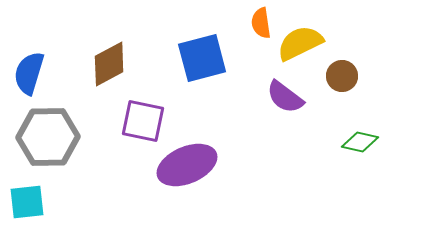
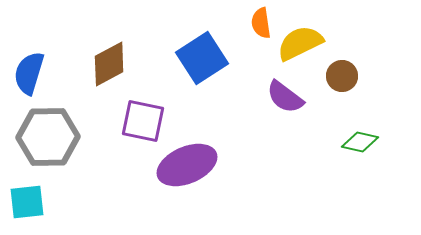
blue square: rotated 18 degrees counterclockwise
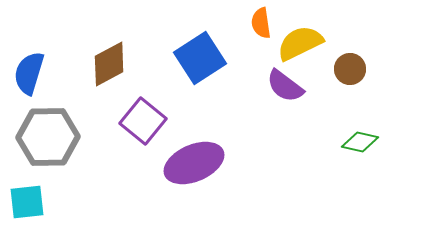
blue square: moved 2 px left
brown circle: moved 8 px right, 7 px up
purple semicircle: moved 11 px up
purple square: rotated 27 degrees clockwise
purple ellipse: moved 7 px right, 2 px up
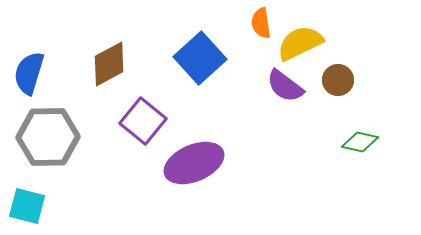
blue square: rotated 9 degrees counterclockwise
brown circle: moved 12 px left, 11 px down
cyan square: moved 4 px down; rotated 21 degrees clockwise
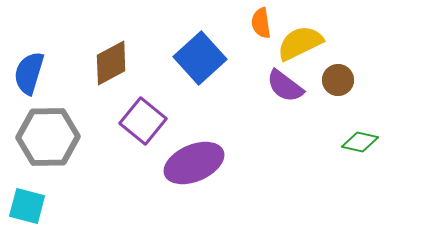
brown diamond: moved 2 px right, 1 px up
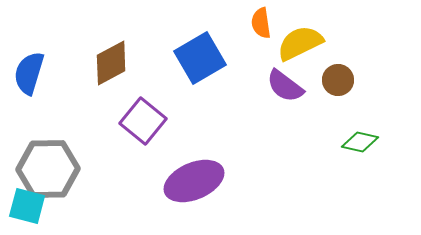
blue square: rotated 12 degrees clockwise
gray hexagon: moved 32 px down
purple ellipse: moved 18 px down
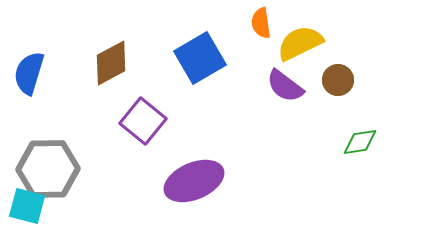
green diamond: rotated 21 degrees counterclockwise
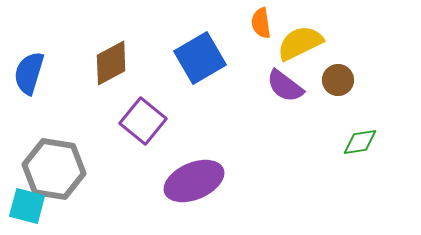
gray hexagon: moved 6 px right; rotated 10 degrees clockwise
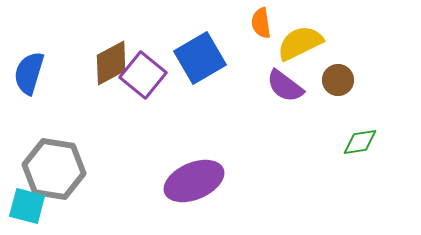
purple square: moved 46 px up
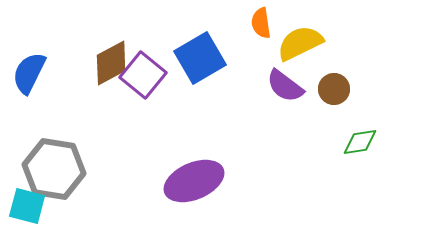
blue semicircle: rotated 9 degrees clockwise
brown circle: moved 4 px left, 9 px down
